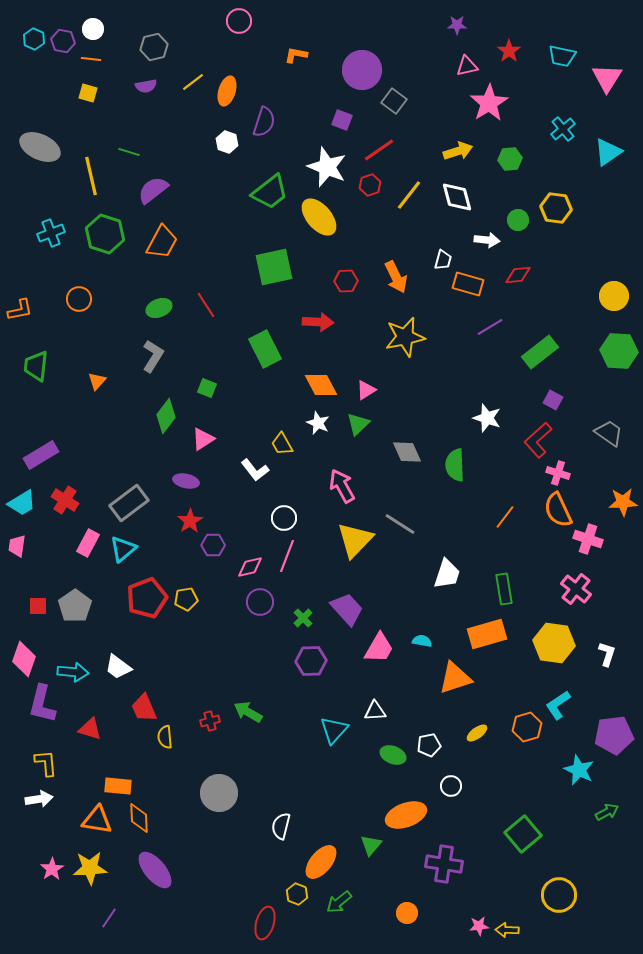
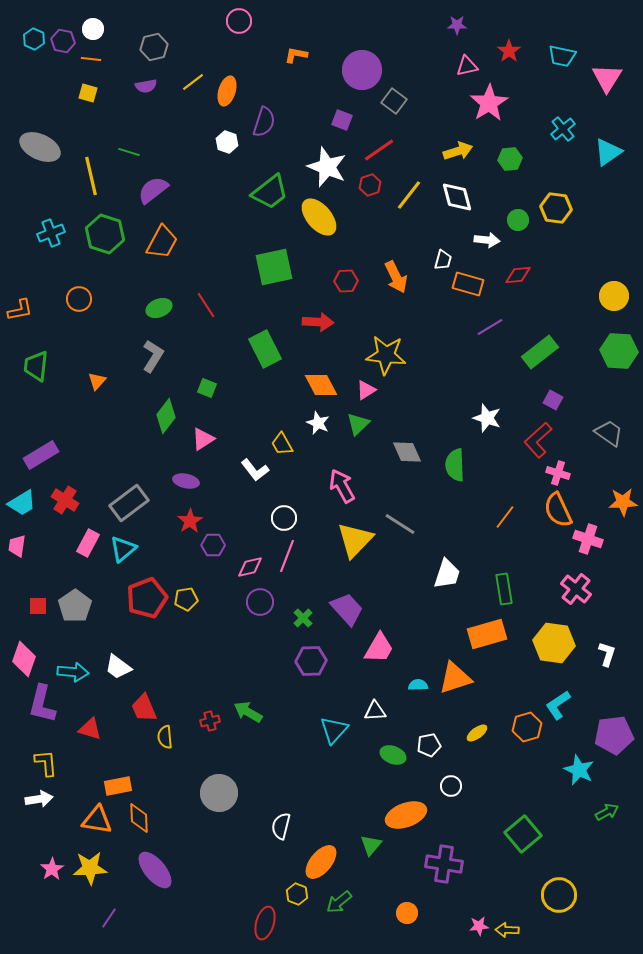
yellow star at (405, 337): moved 19 px left, 18 px down; rotated 18 degrees clockwise
cyan semicircle at (422, 641): moved 4 px left, 44 px down; rotated 12 degrees counterclockwise
orange rectangle at (118, 786): rotated 16 degrees counterclockwise
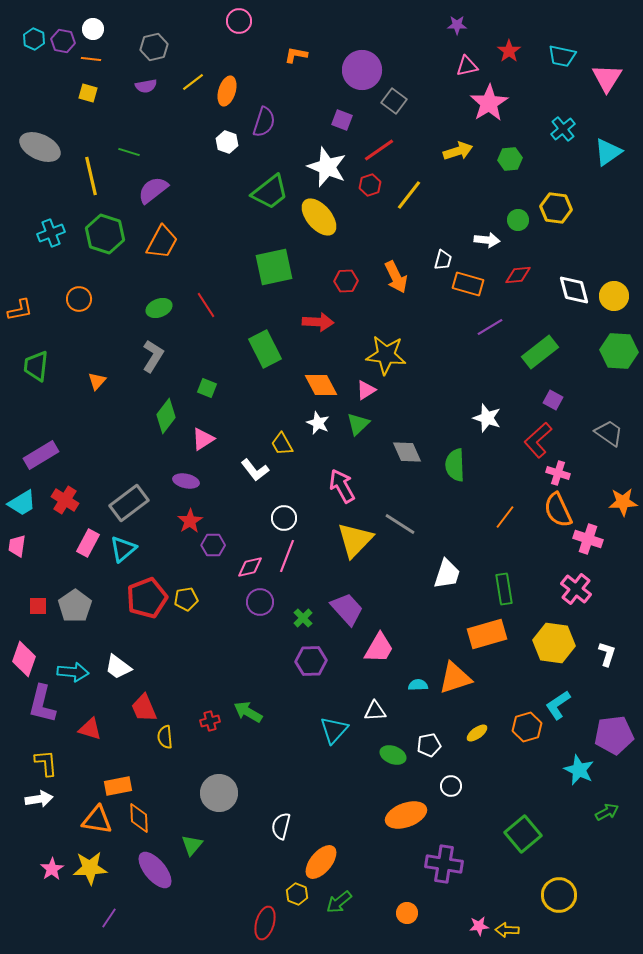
white diamond at (457, 197): moved 117 px right, 93 px down
green triangle at (371, 845): moved 179 px left
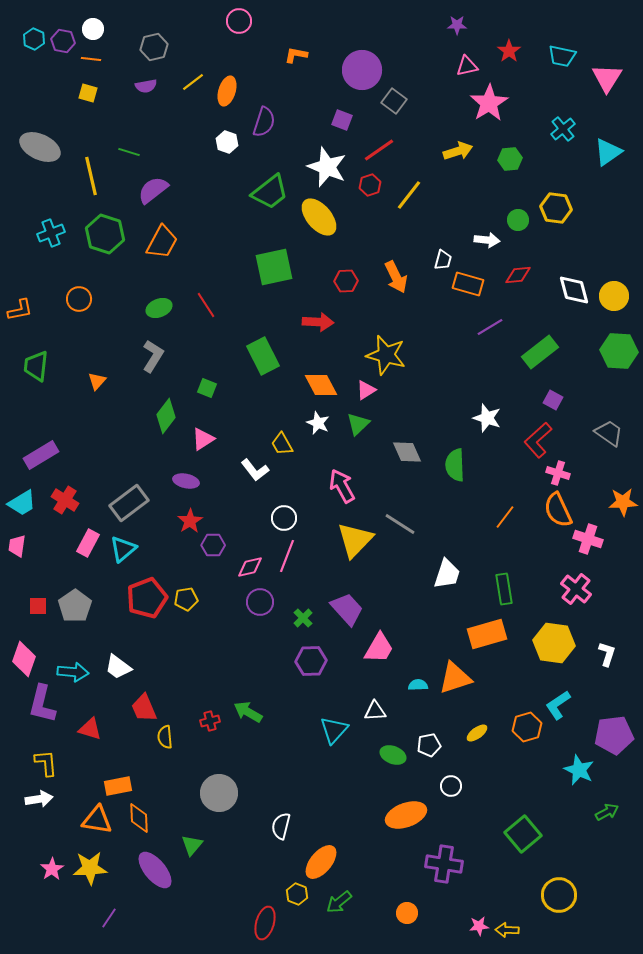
green rectangle at (265, 349): moved 2 px left, 7 px down
yellow star at (386, 355): rotated 9 degrees clockwise
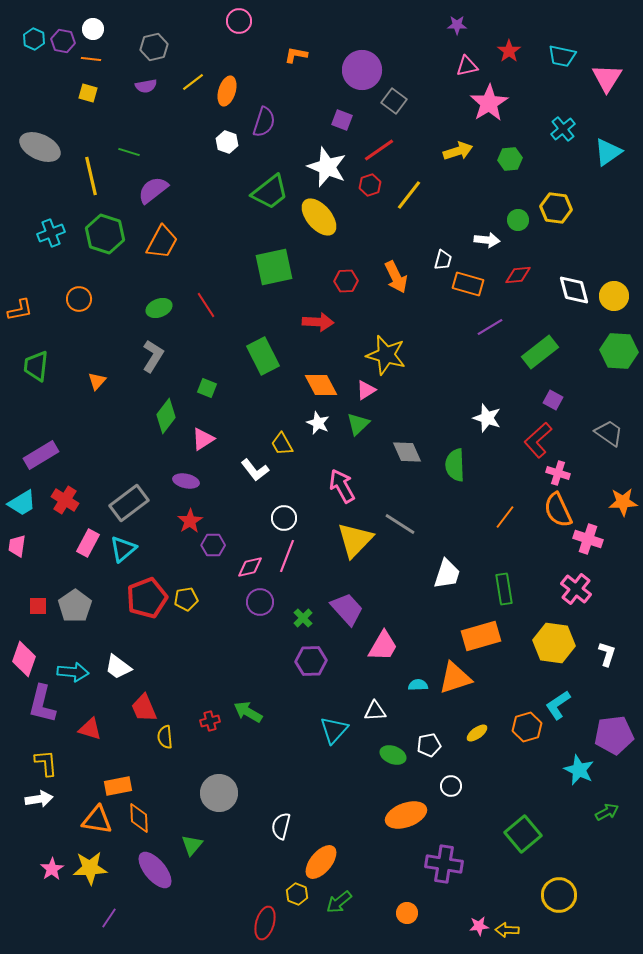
orange rectangle at (487, 634): moved 6 px left, 2 px down
pink trapezoid at (379, 648): moved 4 px right, 2 px up
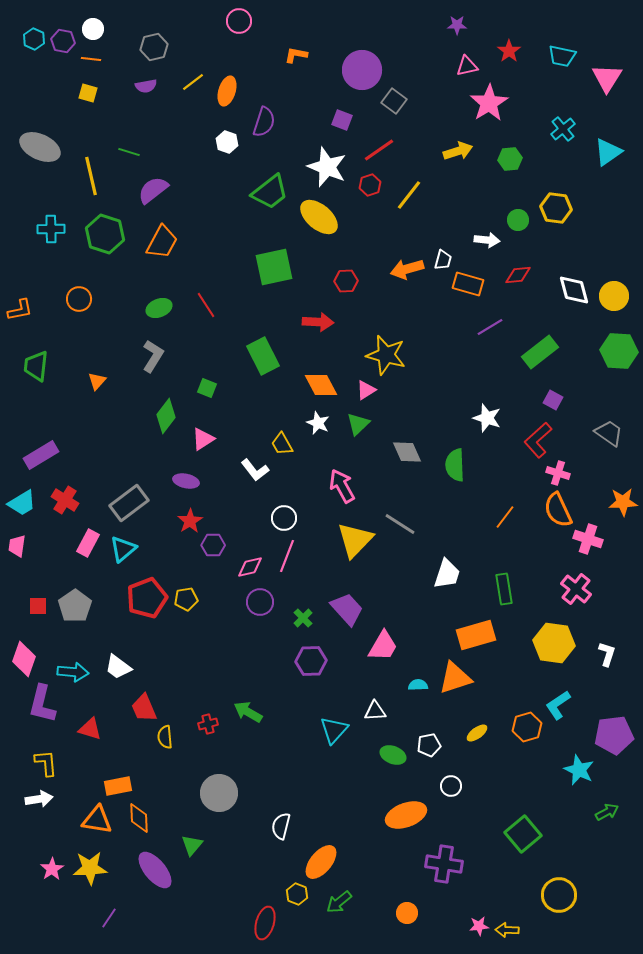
yellow ellipse at (319, 217): rotated 9 degrees counterclockwise
cyan cross at (51, 233): moved 4 px up; rotated 20 degrees clockwise
orange arrow at (396, 277): moved 11 px right, 8 px up; rotated 100 degrees clockwise
orange rectangle at (481, 636): moved 5 px left, 1 px up
red cross at (210, 721): moved 2 px left, 3 px down
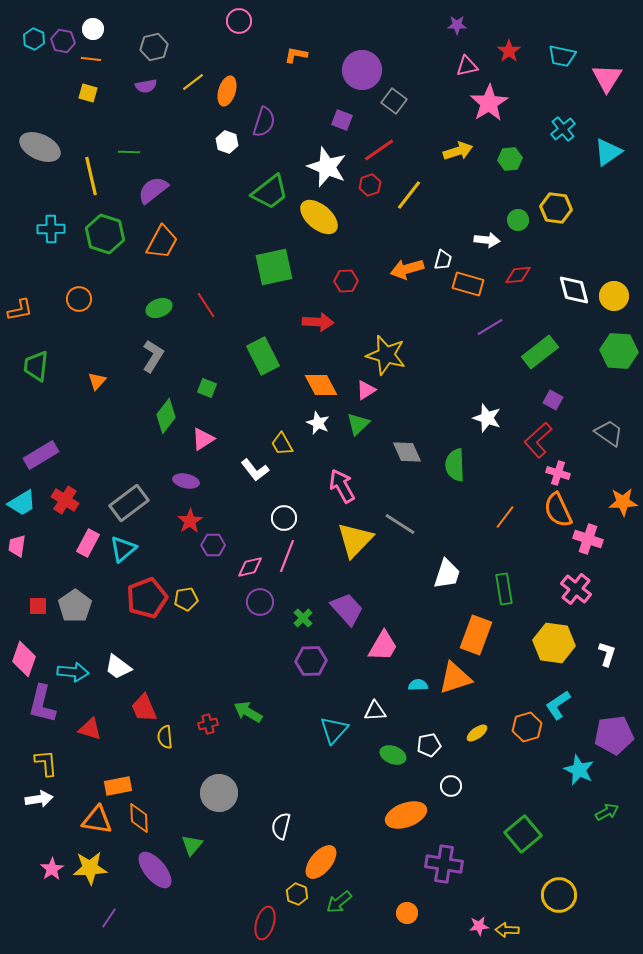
green line at (129, 152): rotated 15 degrees counterclockwise
orange rectangle at (476, 635): rotated 54 degrees counterclockwise
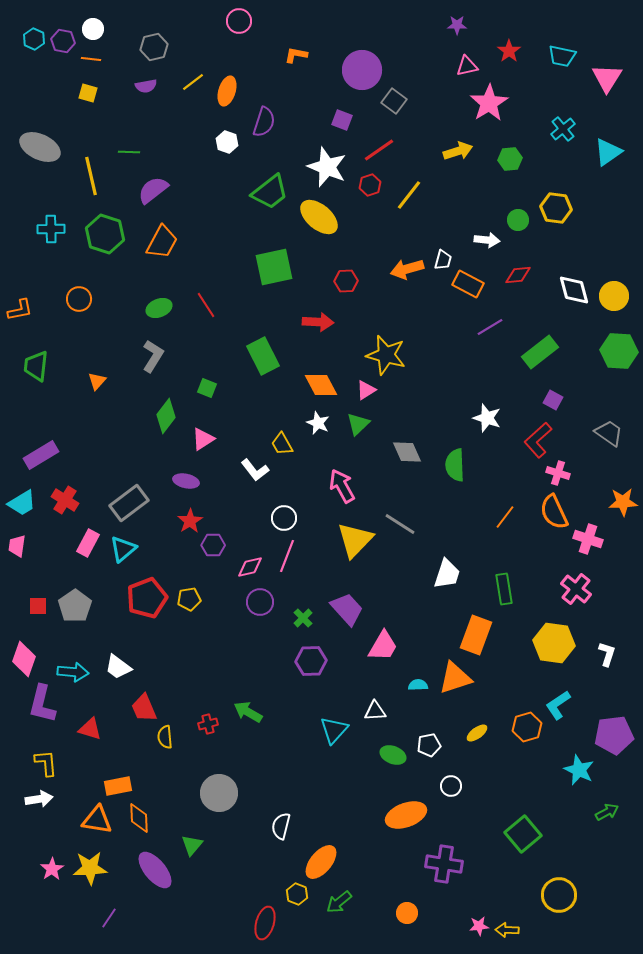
orange rectangle at (468, 284): rotated 12 degrees clockwise
orange semicircle at (558, 510): moved 4 px left, 2 px down
yellow pentagon at (186, 599): moved 3 px right
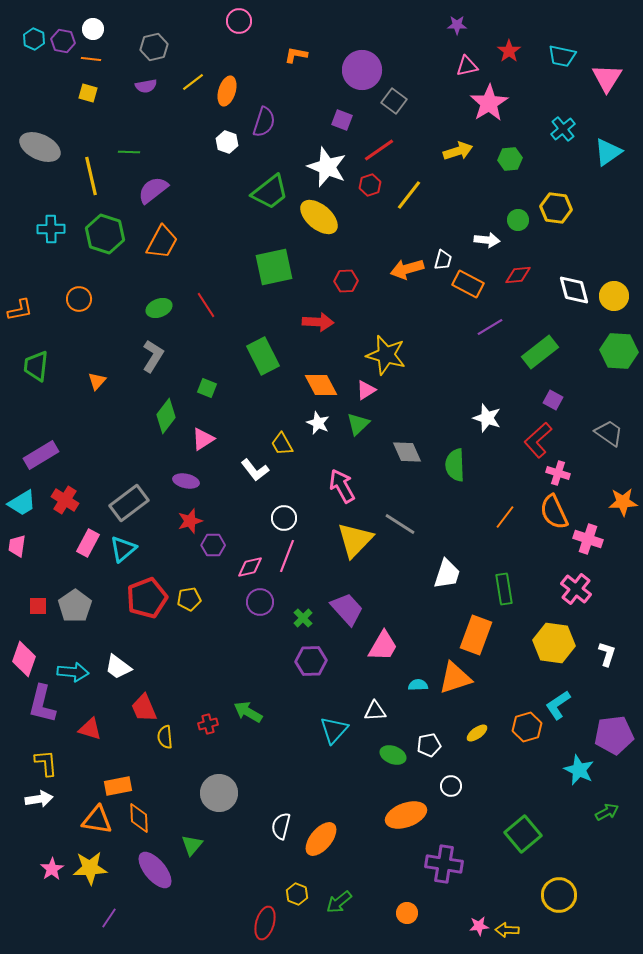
red star at (190, 521): rotated 15 degrees clockwise
orange ellipse at (321, 862): moved 23 px up
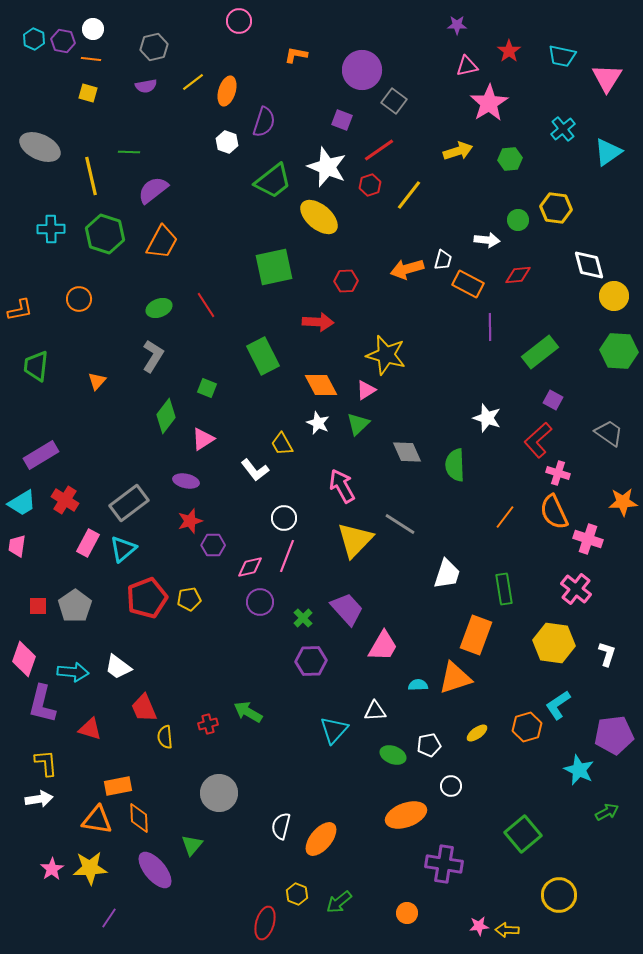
green trapezoid at (270, 192): moved 3 px right, 11 px up
white diamond at (574, 290): moved 15 px right, 25 px up
purple line at (490, 327): rotated 60 degrees counterclockwise
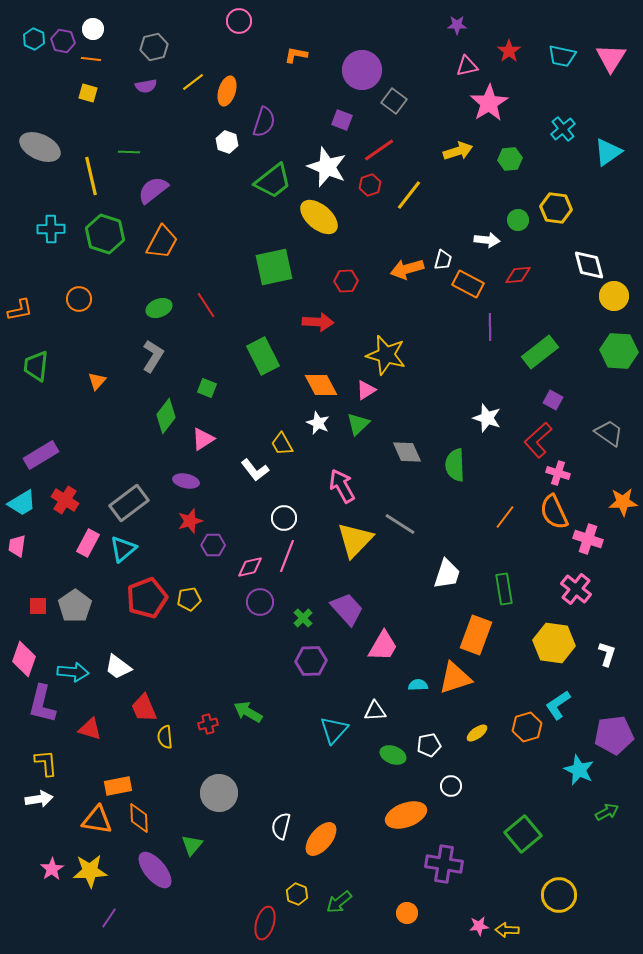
pink triangle at (607, 78): moved 4 px right, 20 px up
yellow star at (90, 868): moved 3 px down
